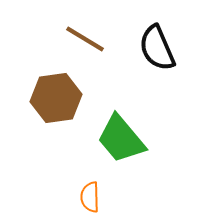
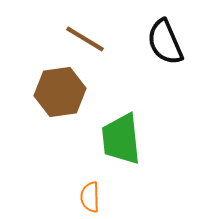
black semicircle: moved 8 px right, 6 px up
brown hexagon: moved 4 px right, 6 px up
green trapezoid: rotated 34 degrees clockwise
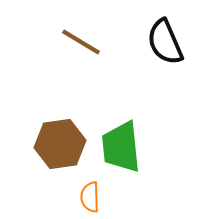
brown line: moved 4 px left, 3 px down
brown hexagon: moved 52 px down
green trapezoid: moved 8 px down
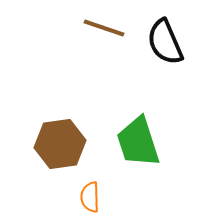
brown line: moved 23 px right, 14 px up; rotated 12 degrees counterclockwise
green trapezoid: moved 17 px right, 5 px up; rotated 12 degrees counterclockwise
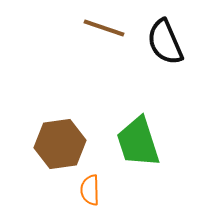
orange semicircle: moved 7 px up
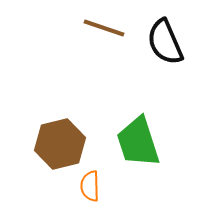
brown hexagon: rotated 6 degrees counterclockwise
orange semicircle: moved 4 px up
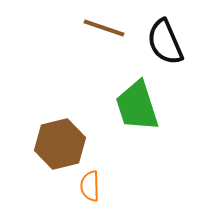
green trapezoid: moved 1 px left, 36 px up
